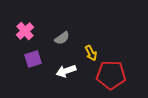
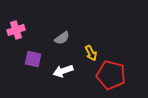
pink cross: moved 9 px left, 1 px up; rotated 24 degrees clockwise
purple square: rotated 30 degrees clockwise
white arrow: moved 3 px left
red pentagon: rotated 12 degrees clockwise
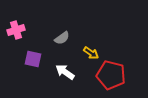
yellow arrow: rotated 28 degrees counterclockwise
white arrow: moved 2 px right, 1 px down; rotated 54 degrees clockwise
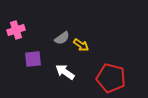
yellow arrow: moved 10 px left, 8 px up
purple square: rotated 18 degrees counterclockwise
red pentagon: moved 3 px down
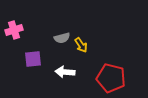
pink cross: moved 2 px left
gray semicircle: rotated 21 degrees clockwise
yellow arrow: rotated 21 degrees clockwise
white arrow: rotated 30 degrees counterclockwise
